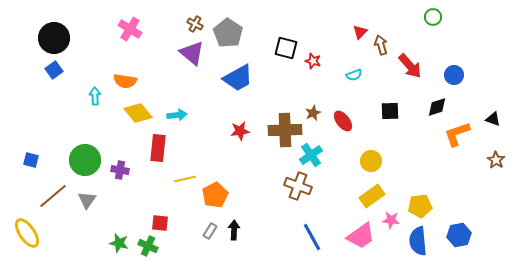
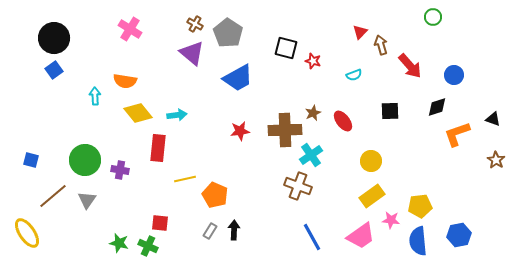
orange pentagon at (215, 195): rotated 20 degrees counterclockwise
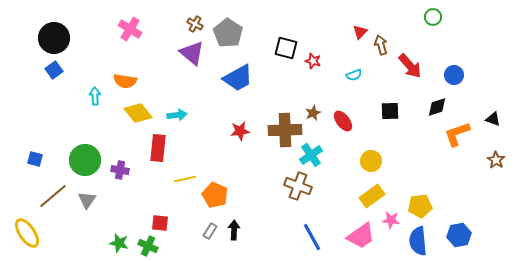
blue square at (31, 160): moved 4 px right, 1 px up
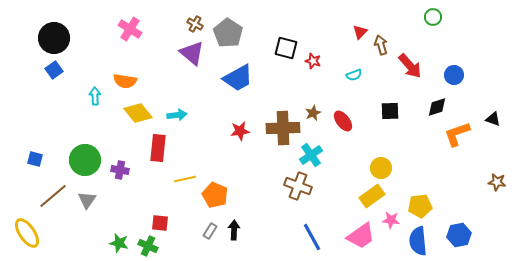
brown cross at (285, 130): moved 2 px left, 2 px up
brown star at (496, 160): moved 1 px right, 22 px down; rotated 24 degrees counterclockwise
yellow circle at (371, 161): moved 10 px right, 7 px down
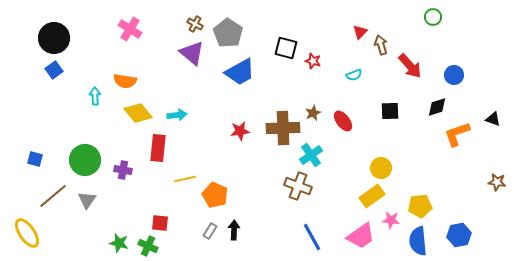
blue trapezoid at (238, 78): moved 2 px right, 6 px up
purple cross at (120, 170): moved 3 px right
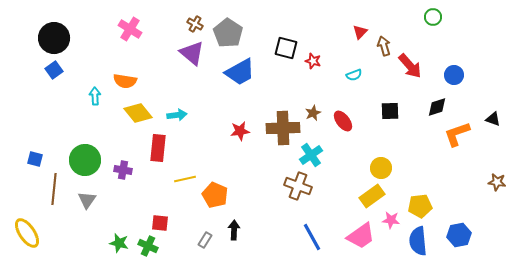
brown arrow at (381, 45): moved 3 px right, 1 px down
brown line at (53, 196): moved 1 px right, 7 px up; rotated 44 degrees counterclockwise
gray rectangle at (210, 231): moved 5 px left, 9 px down
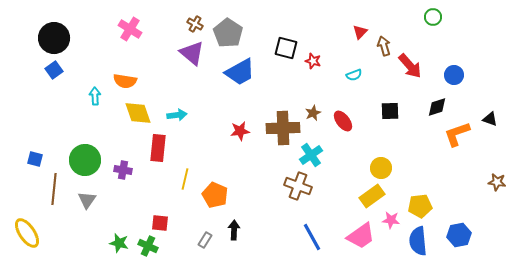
yellow diamond at (138, 113): rotated 20 degrees clockwise
black triangle at (493, 119): moved 3 px left
yellow line at (185, 179): rotated 65 degrees counterclockwise
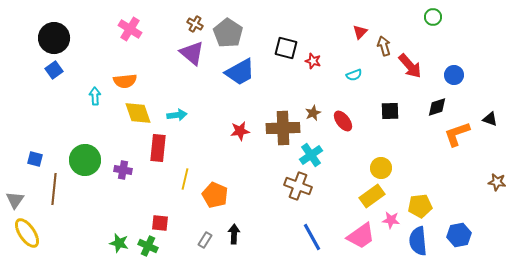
orange semicircle at (125, 81): rotated 15 degrees counterclockwise
gray triangle at (87, 200): moved 72 px left
black arrow at (234, 230): moved 4 px down
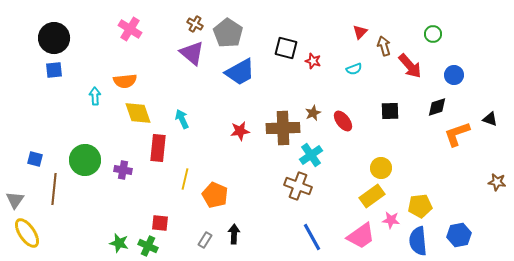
green circle at (433, 17): moved 17 px down
blue square at (54, 70): rotated 30 degrees clockwise
cyan semicircle at (354, 75): moved 6 px up
cyan arrow at (177, 115): moved 5 px right, 4 px down; rotated 108 degrees counterclockwise
